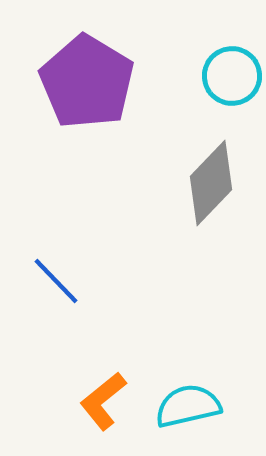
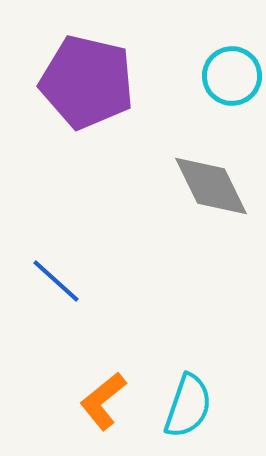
purple pentagon: rotated 18 degrees counterclockwise
gray diamond: moved 3 px down; rotated 70 degrees counterclockwise
blue line: rotated 4 degrees counterclockwise
cyan semicircle: rotated 122 degrees clockwise
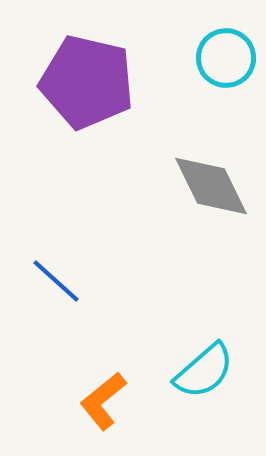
cyan circle: moved 6 px left, 18 px up
cyan semicircle: moved 16 px right, 35 px up; rotated 30 degrees clockwise
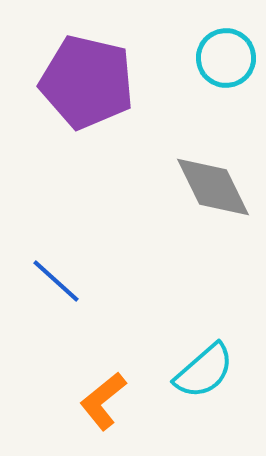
gray diamond: moved 2 px right, 1 px down
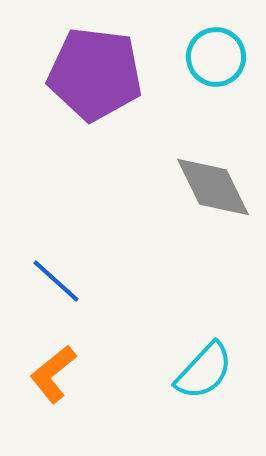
cyan circle: moved 10 px left, 1 px up
purple pentagon: moved 8 px right, 8 px up; rotated 6 degrees counterclockwise
cyan semicircle: rotated 6 degrees counterclockwise
orange L-shape: moved 50 px left, 27 px up
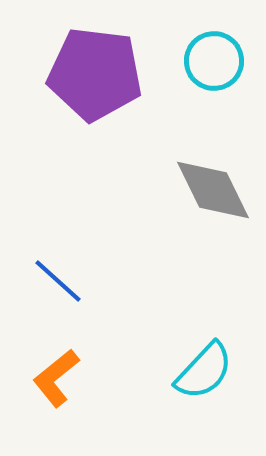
cyan circle: moved 2 px left, 4 px down
gray diamond: moved 3 px down
blue line: moved 2 px right
orange L-shape: moved 3 px right, 4 px down
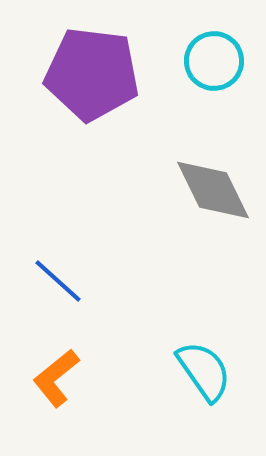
purple pentagon: moved 3 px left
cyan semicircle: rotated 78 degrees counterclockwise
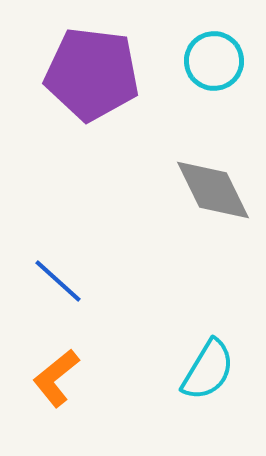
cyan semicircle: moved 4 px right, 1 px up; rotated 66 degrees clockwise
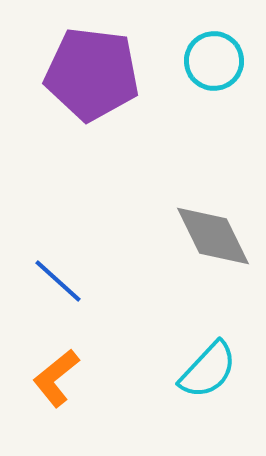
gray diamond: moved 46 px down
cyan semicircle: rotated 12 degrees clockwise
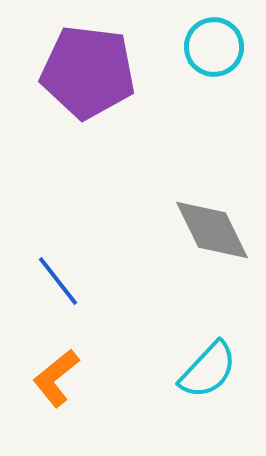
cyan circle: moved 14 px up
purple pentagon: moved 4 px left, 2 px up
gray diamond: moved 1 px left, 6 px up
blue line: rotated 10 degrees clockwise
